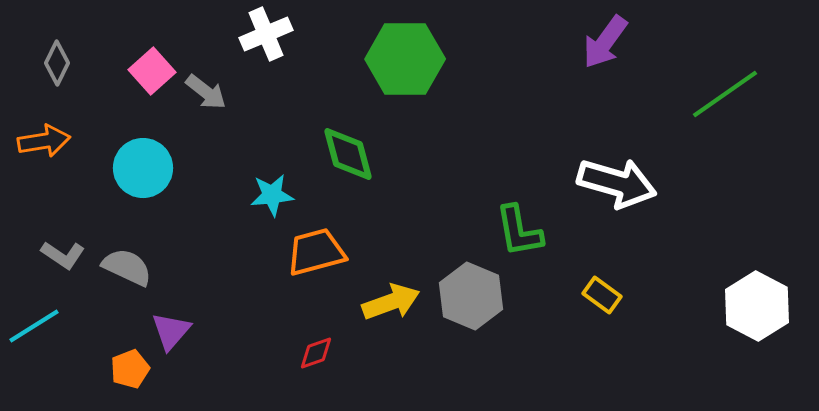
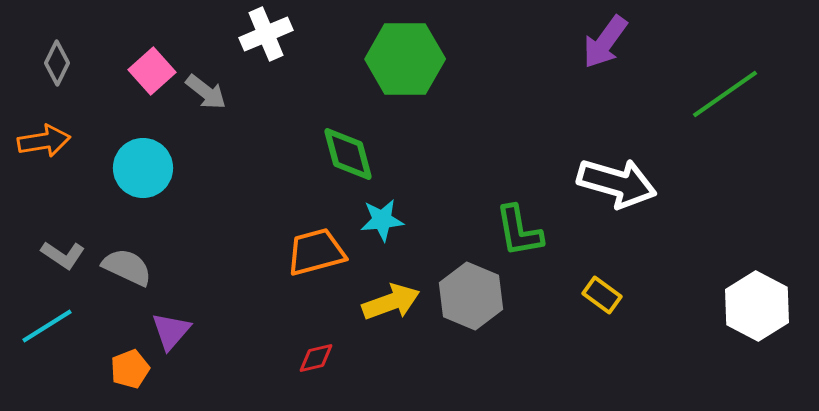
cyan star: moved 110 px right, 25 px down
cyan line: moved 13 px right
red diamond: moved 5 px down; rotated 6 degrees clockwise
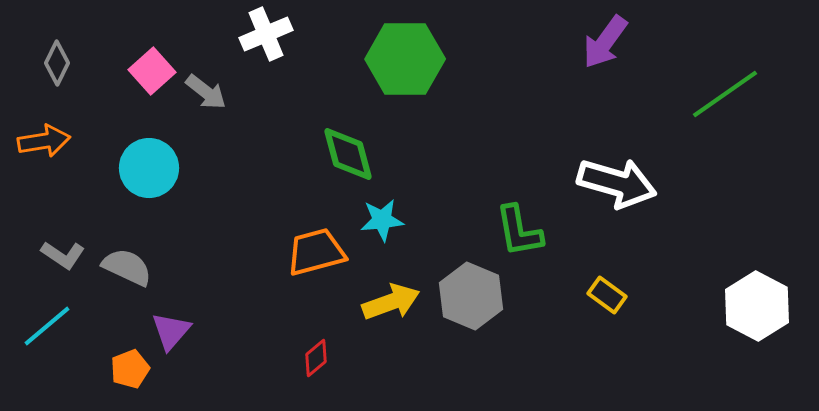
cyan circle: moved 6 px right
yellow rectangle: moved 5 px right
cyan line: rotated 8 degrees counterclockwise
red diamond: rotated 27 degrees counterclockwise
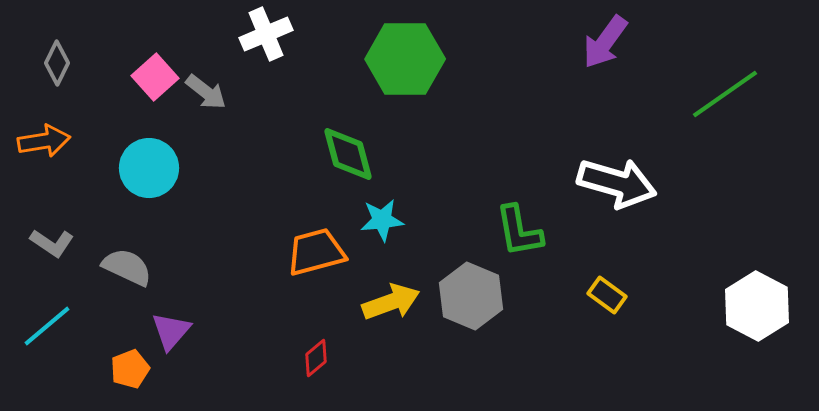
pink square: moved 3 px right, 6 px down
gray L-shape: moved 11 px left, 12 px up
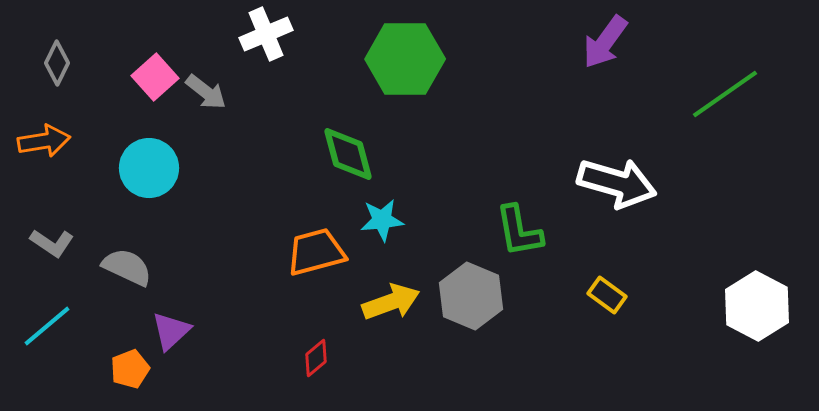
purple triangle: rotated 6 degrees clockwise
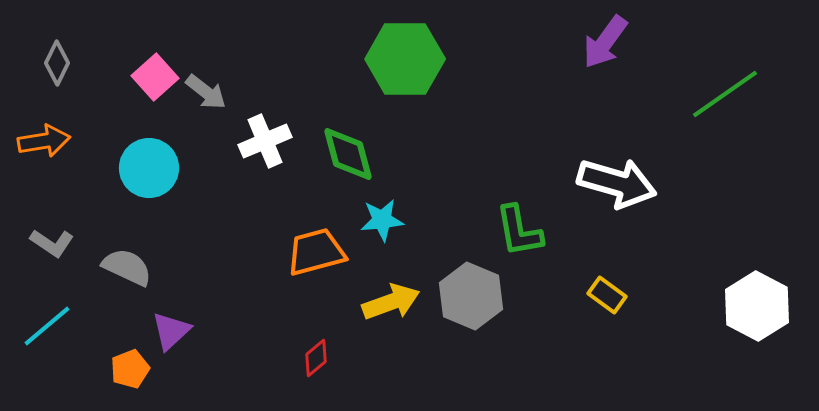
white cross: moved 1 px left, 107 px down
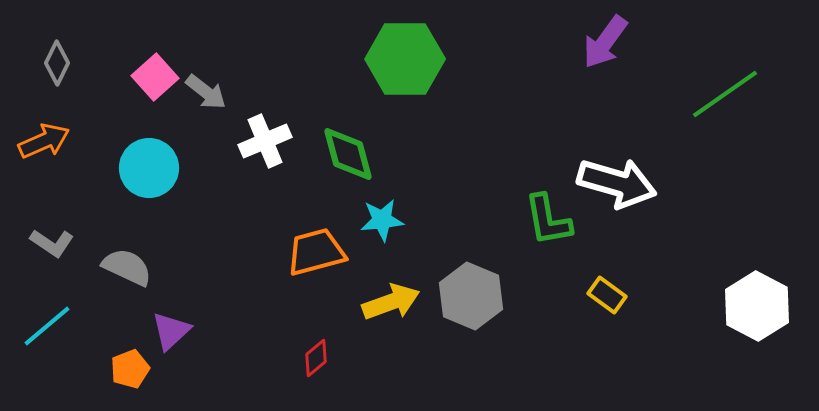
orange arrow: rotated 15 degrees counterclockwise
green L-shape: moved 29 px right, 11 px up
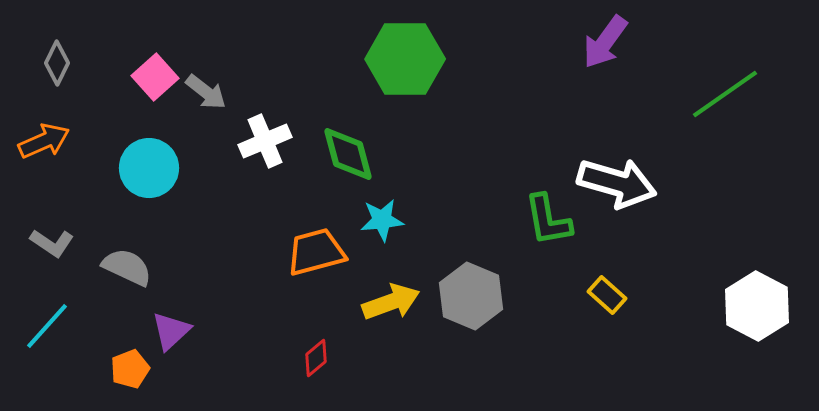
yellow rectangle: rotated 6 degrees clockwise
cyan line: rotated 8 degrees counterclockwise
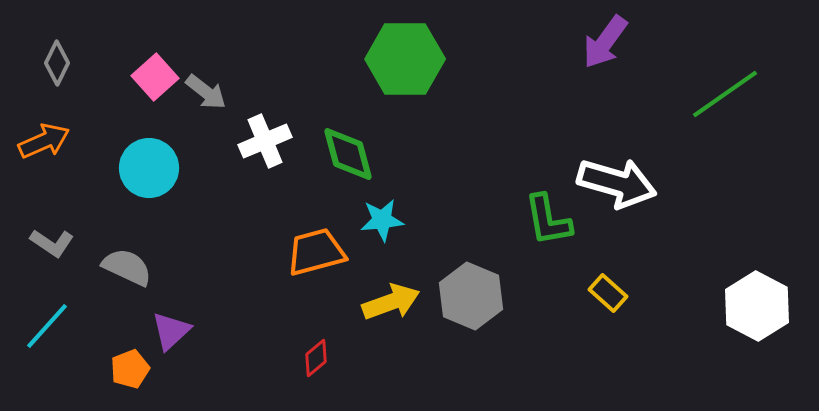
yellow rectangle: moved 1 px right, 2 px up
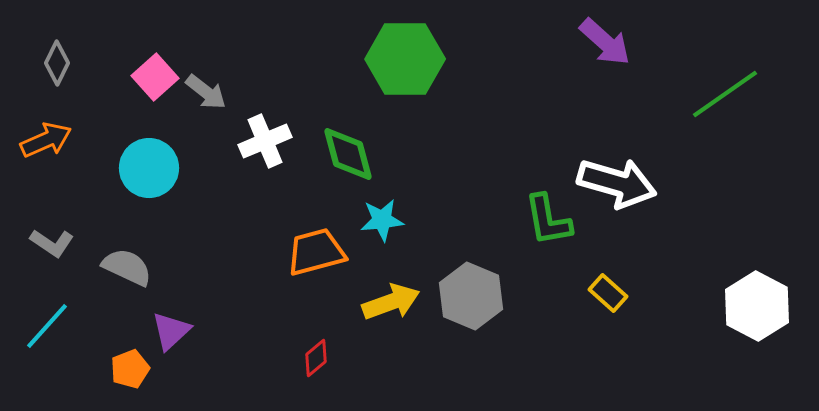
purple arrow: rotated 84 degrees counterclockwise
orange arrow: moved 2 px right, 1 px up
